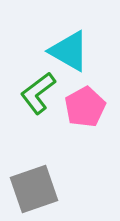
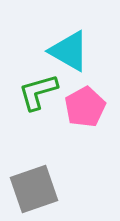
green L-shape: moved 1 px up; rotated 21 degrees clockwise
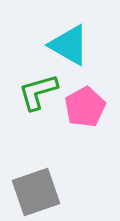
cyan triangle: moved 6 px up
gray square: moved 2 px right, 3 px down
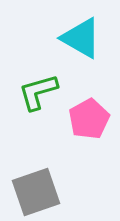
cyan triangle: moved 12 px right, 7 px up
pink pentagon: moved 4 px right, 12 px down
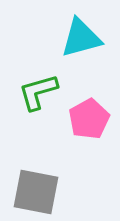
cyan triangle: rotated 45 degrees counterclockwise
gray square: rotated 30 degrees clockwise
